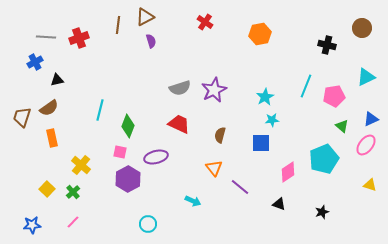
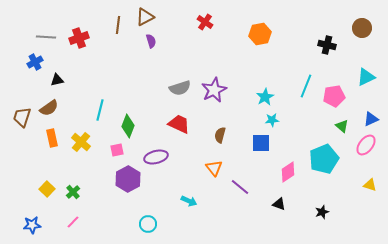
pink square at (120, 152): moved 3 px left, 2 px up; rotated 24 degrees counterclockwise
yellow cross at (81, 165): moved 23 px up
cyan arrow at (193, 201): moved 4 px left
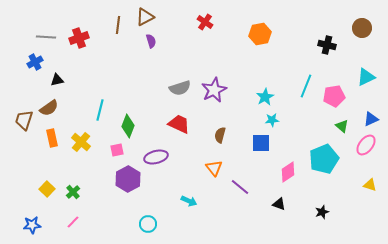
brown trapezoid at (22, 117): moved 2 px right, 3 px down
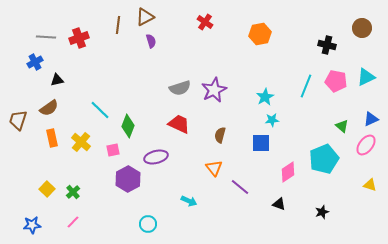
pink pentagon at (334, 96): moved 2 px right, 15 px up; rotated 20 degrees clockwise
cyan line at (100, 110): rotated 60 degrees counterclockwise
brown trapezoid at (24, 120): moved 6 px left
pink square at (117, 150): moved 4 px left
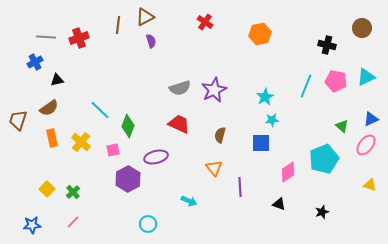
purple line at (240, 187): rotated 48 degrees clockwise
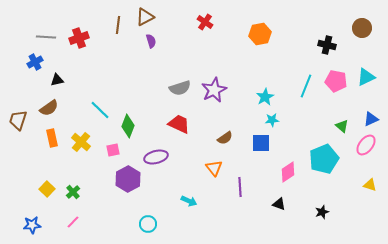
brown semicircle at (220, 135): moved 5 px right, 3 px down; rotated 140 degrees counterclockwise
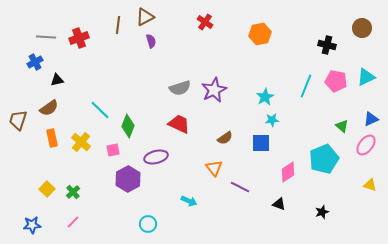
purple line at (240, 187): rotated 60 degrees counterclockwise
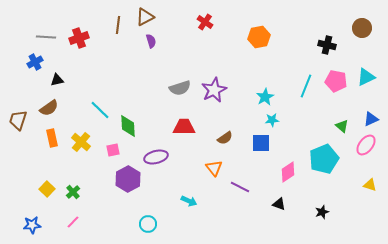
orange hexagon at (260, 34): moved 1 px left, 3 px down
red trapezoid at (179, 124): moved 5 px right, 3 px down; rotated 25 degrees counterclockwise
green diamond at (128, 126): rotated 25 degrees counterclockwise
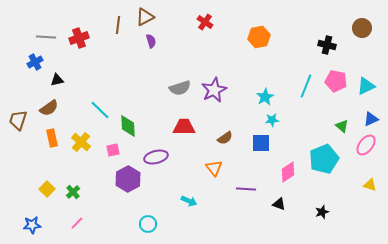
cyan triangle at (366, 77): moved 9 px down
purple line at (240, 187): moved 6 px right, 2 px down; rotated 24 degrees counterclockwise
pink line at (73, 222): moved 4 px right, 1 px down
